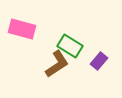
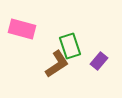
green rectangle: rotated 40 degrees clockwise
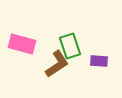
pink rectangle: moved 15 px down
purple rectangle: rotated 54 degrees clockwise
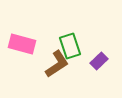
purple rectangle: rotated 48 degrees counterclockwise
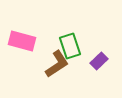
pink rectangle: moved 3 px up
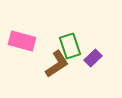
purple rectangle: moved 6 px left, 3 px up
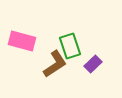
purple rectangle: moved 6 px down
brown L-shape: moved 2 px left
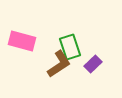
green rectangle: moved 1 px down
brown L-shape: moved 4 px right
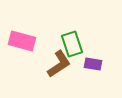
green rectangle: moved 2 px right, 3 px up
purple rectangle: rotated 54 degrees clockwise
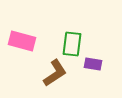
green rectangle: rotated 25 degrees clockwise
brown L-shape: moved 4 px left, 9 px down
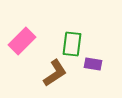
pink rectangle: rotated 60 degrees counterclockwise
